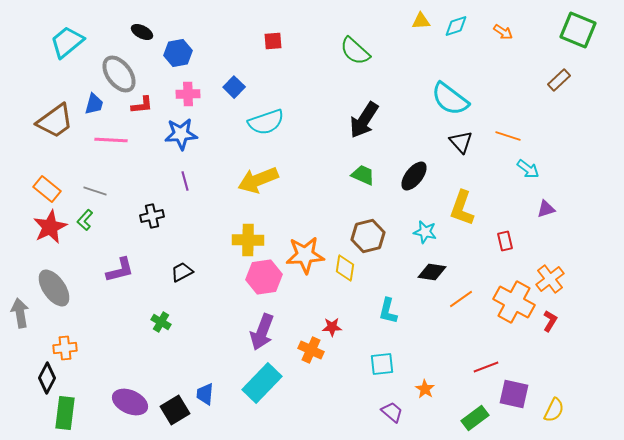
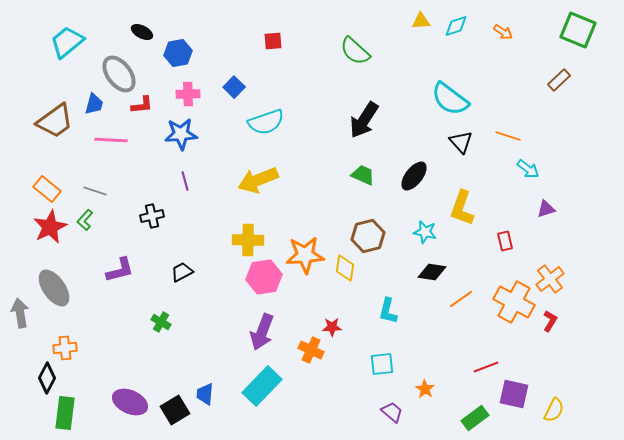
cyan rectangle at (262, 383): moved 3 px down
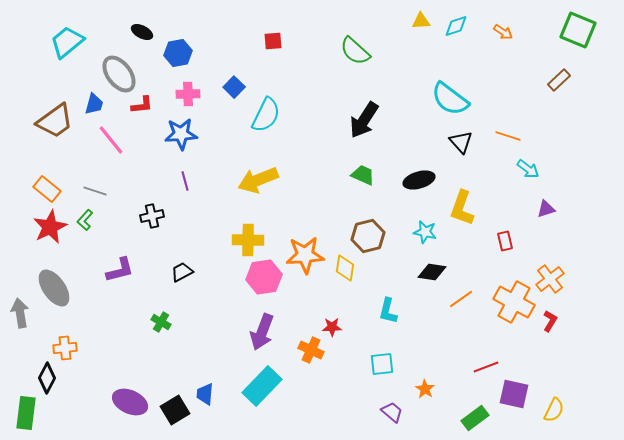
cyan semicircle at (266, 122): moved 7 px up; rotated 45 degrees counterclockwise
pink line at (111, 140): rotated 48 degrees clockwise
black ellipse at (414, 176): moved 5 px right, 4 px down; rotated 36 degrees clockwise
green rectangle at (65, 413): moved 39 px left
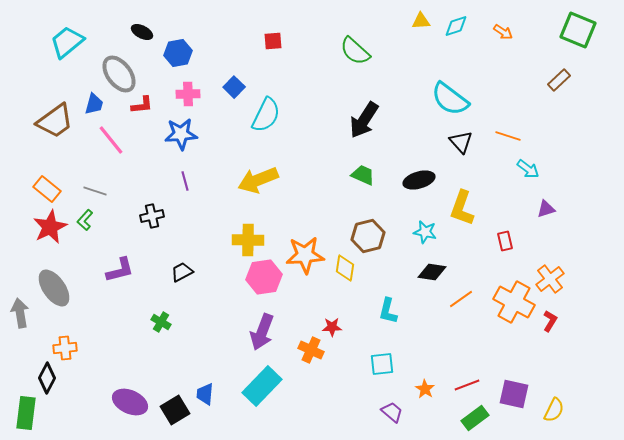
red line at (486, 367): moved 19 px left, 18 px down
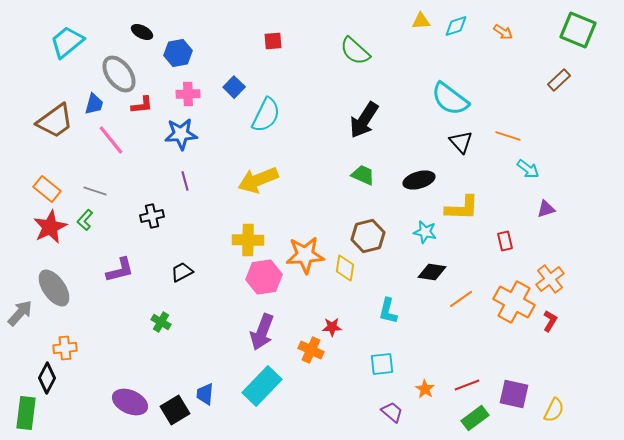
yellow L-shape at (462, 208): rotated 108 degrees counterclockwise
gray arrow at (20, 313): rotated 52 degrees clockwise
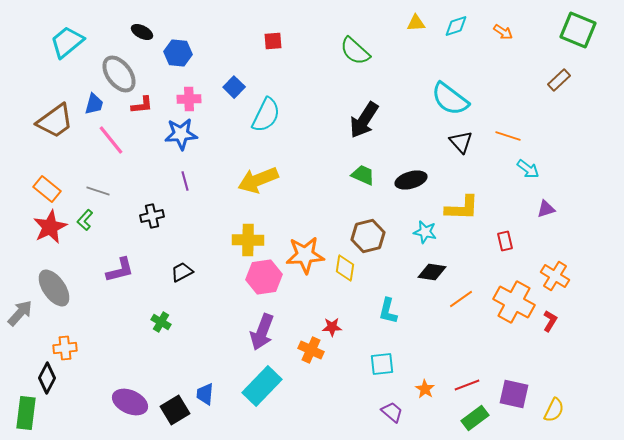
yellow triangle at (421, 21): moved 5 px left, 2 px down
blue hexagon at (178, 53): rotated 16 degrees clockwise
pink cross at (188, 94): moved 1 px right, 5 px down
black ellipse at (419, 180): moved 8 px left
gray line at (95, 191): moved 3 px right
orange cross at (550, 279): moved 5 px right, 3 px up; rotated 20 degrees counterclockwise
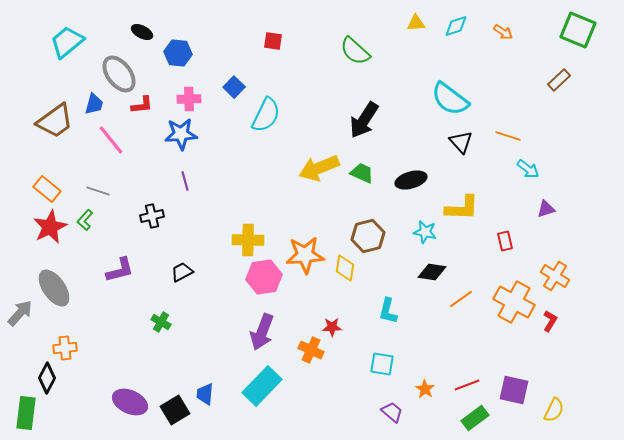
red square at (273, 41): rotated 12 degrees clockwise
green trapezoid at (363, 175): moved 1 px left, 2 px up
yellow arrow at (258, 180): moved 61 px right, 12 px up
cyan square at (382, 364): rotated 15 degrees clockwise
purple square at (514, 394): moved 4 px up
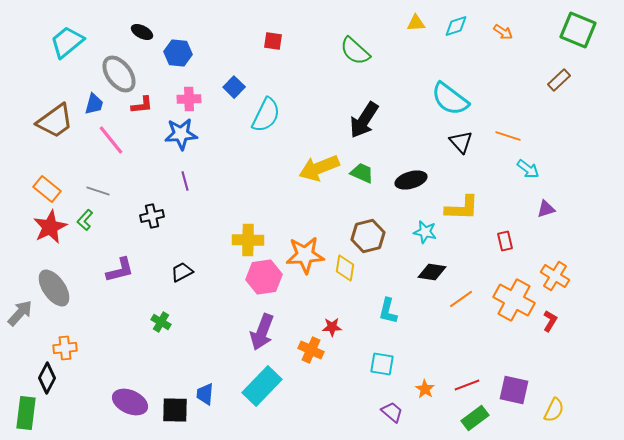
orange cross at (514, 302): moved 2 px up
black square at (175, 410): rotated 32 degrees clockwise
